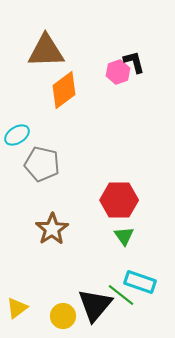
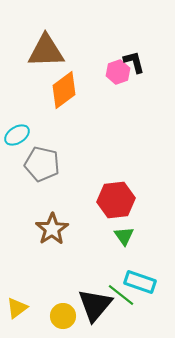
red hexagon: moved 3 px left; rotated 6 degrees counterclockwise
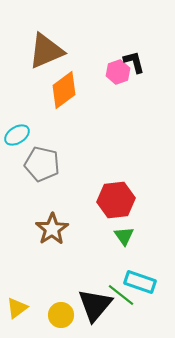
brown triangle: rotated 21 degrees counterclockwise
yellow circle: moved 2 px left, 1 px up
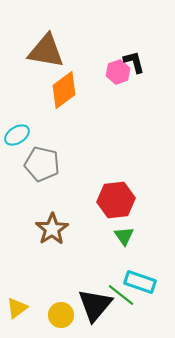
brown triangle: rotated 33 degrees clockwise
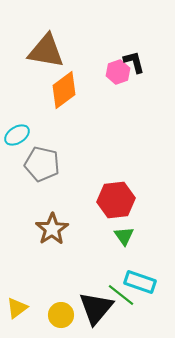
black triangle: moved 1 px right, 3 px down
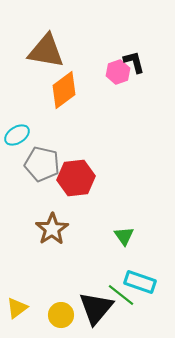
red hexagon: moved 40 px left, 22 px up
